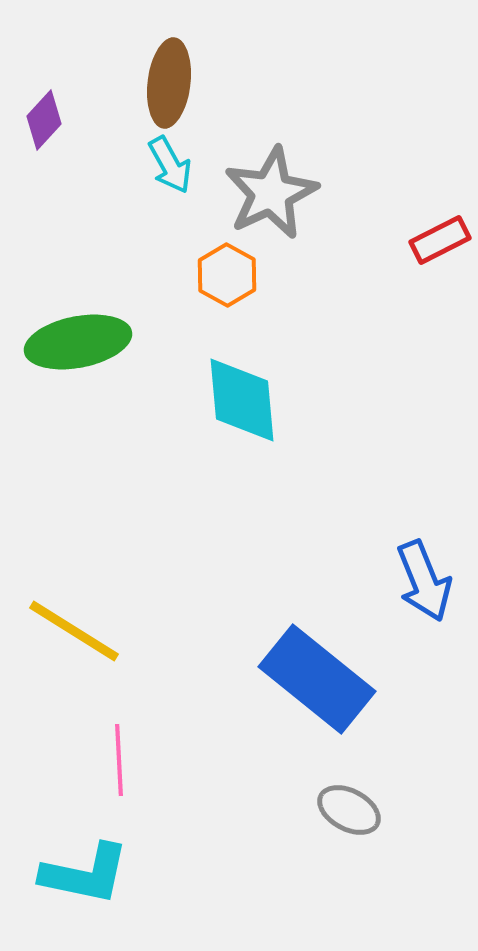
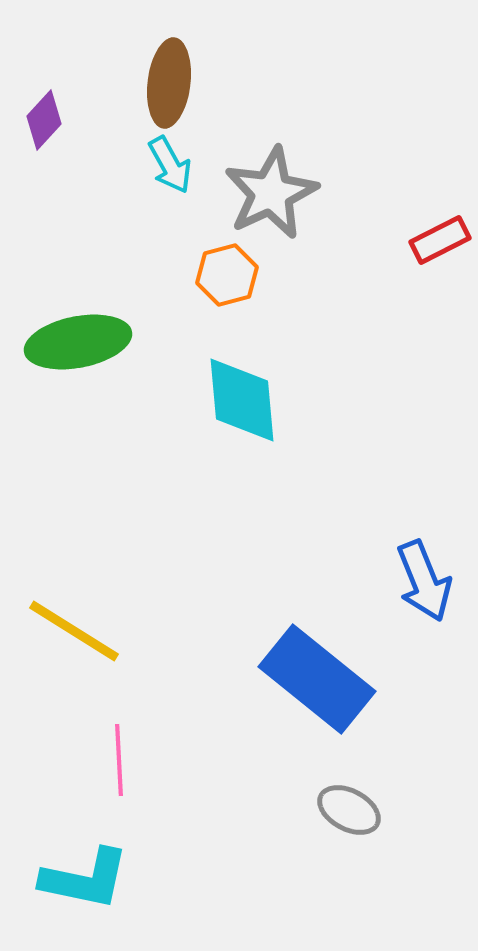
orange hexagon: rotated 16 degrees clockwise
cyan L-shape: moved 5 px down
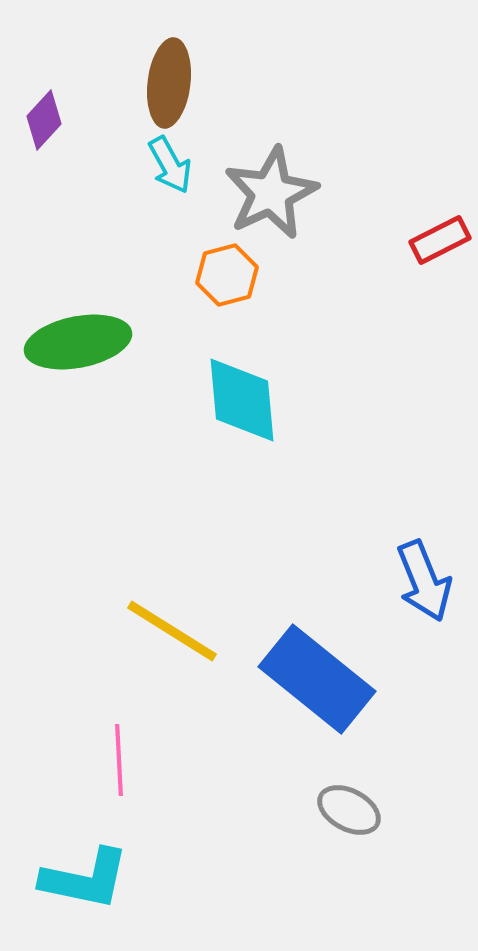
yellow line: moved 98 px right
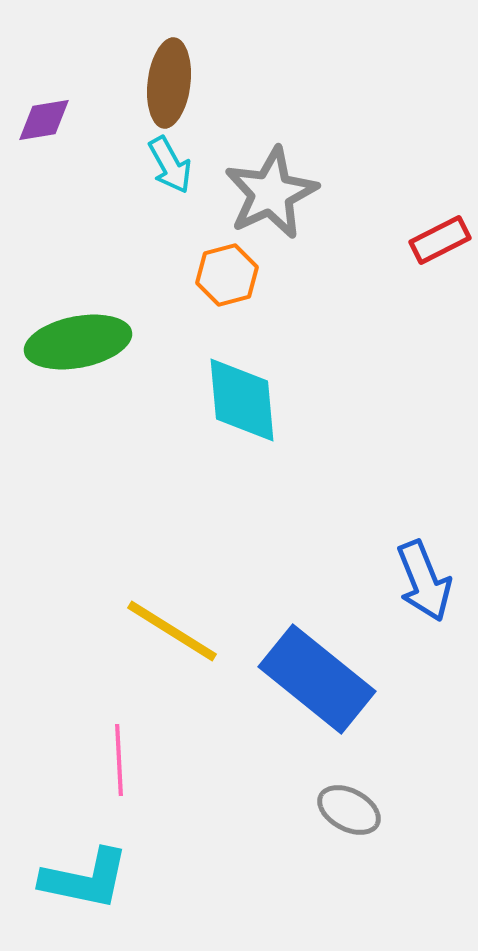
purple diamond: rotated 38 degrees clockwise
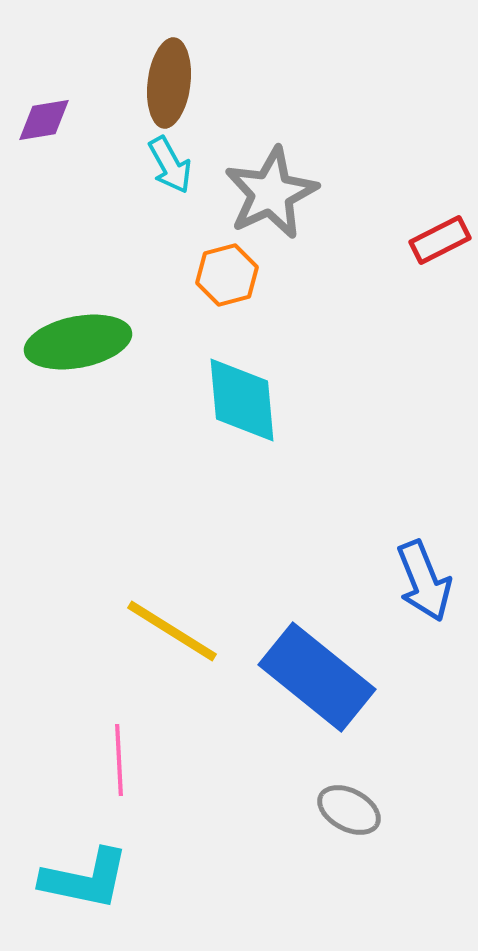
blue rectangle: moved 2 px up
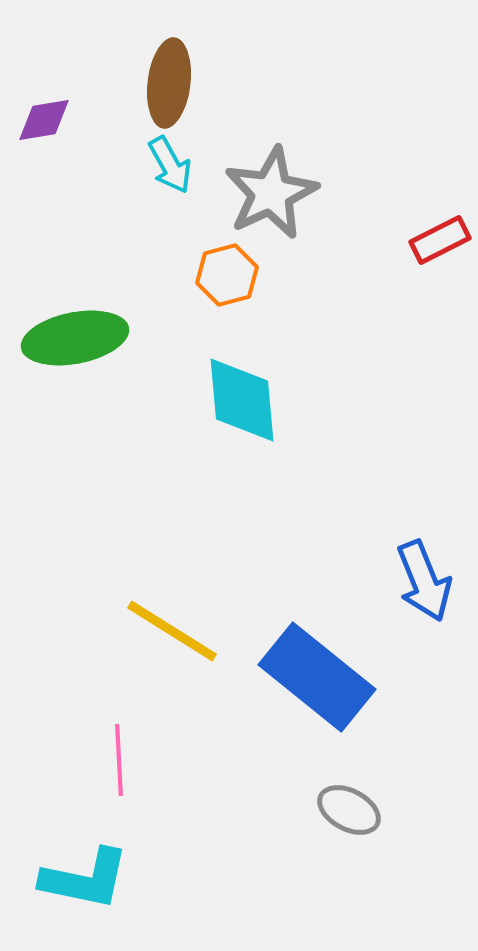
green ellipse: moved 3 px left, 4 px up
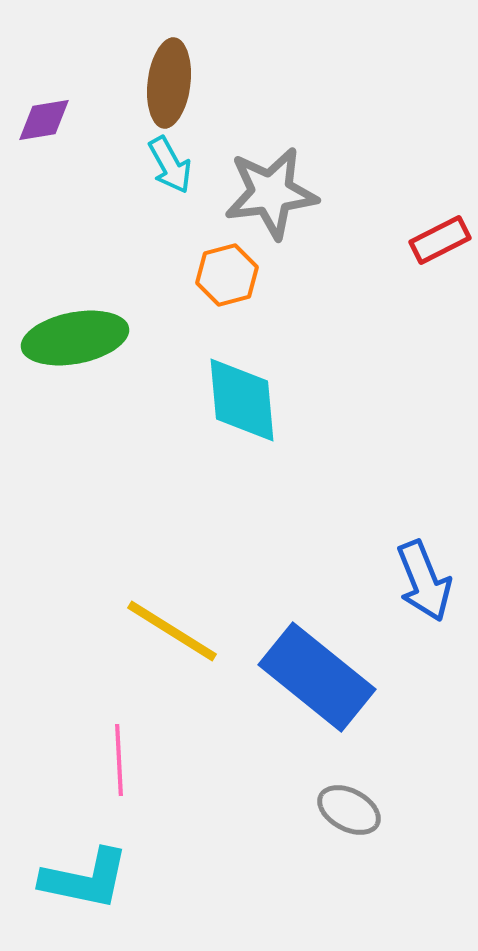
gray star: rotated 18 degrees clockwise
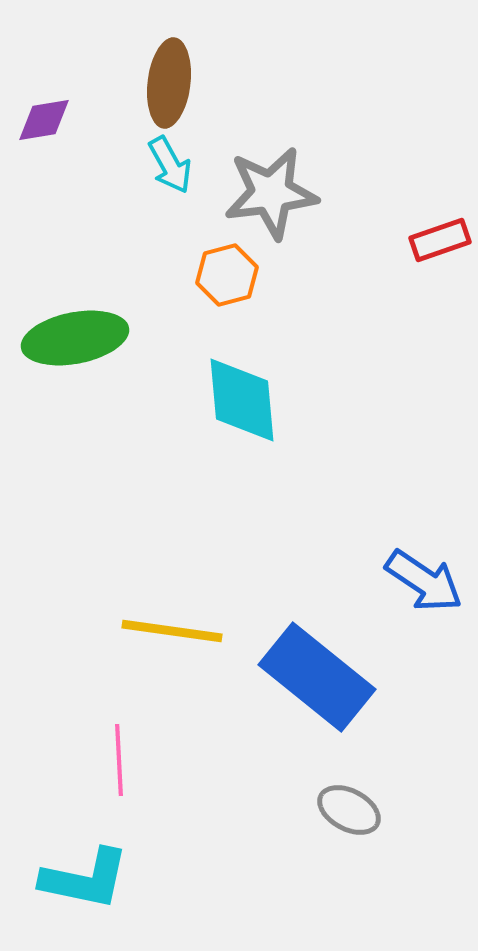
red rectangle: rotated 8 degrees clockwise
blue arrow: rotated 34 degrees counterclockwise
yellow line: rotated 24 degrees counterclockwise
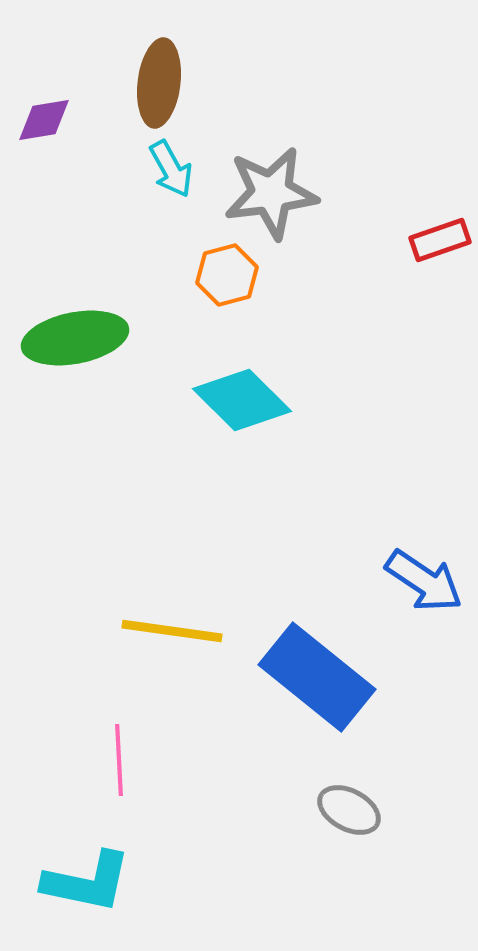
brown ellipse: moved 10 px left
cyan arrow: moved 1 px right, 4 px down
cyan diamond: rotated 40 degrees counterclockwise
cyan L-shape: moved 2 px right, 3 px down
